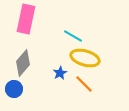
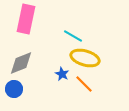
gray diamond: moved 2 px left; rotated 28 degrees clockwise
blue star: moved 2 px right, 1 px down; rotated 16 degrees counterclockwise
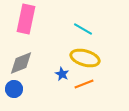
cyan line: moved 10 px right, 7 px up
orange line: rotated 66 degrees counterclockwise
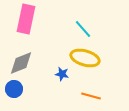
cyan line: rotated 18 degrees clockwise
blue star: rotated 16 degrees counterclockwise
orange line: moved 7 px right, 12 px down; rotated 36 degrees clockwise
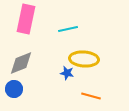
cyan line: moved 15 px left; rotated 60 degrees counterclockwise
yellow ellipse: moved 1 px left, 1 px down; rotated 12 degrees counterclockwise
blue star: moved 5 px right, 1 px up
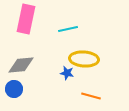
gray diamond: moved 2 px down; rotated 16 degrees clockwise
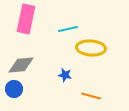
yellow ellipse: moved 7 px right, 11 px up
blue star: moved 2 px left, 2 px down
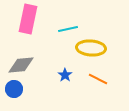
pink rectangle: moved 2 px right
blue star: rotated 24 degrees clockwise
orange line: moved 7 px right, 17 px up; rotated 12 degrees clockwise
